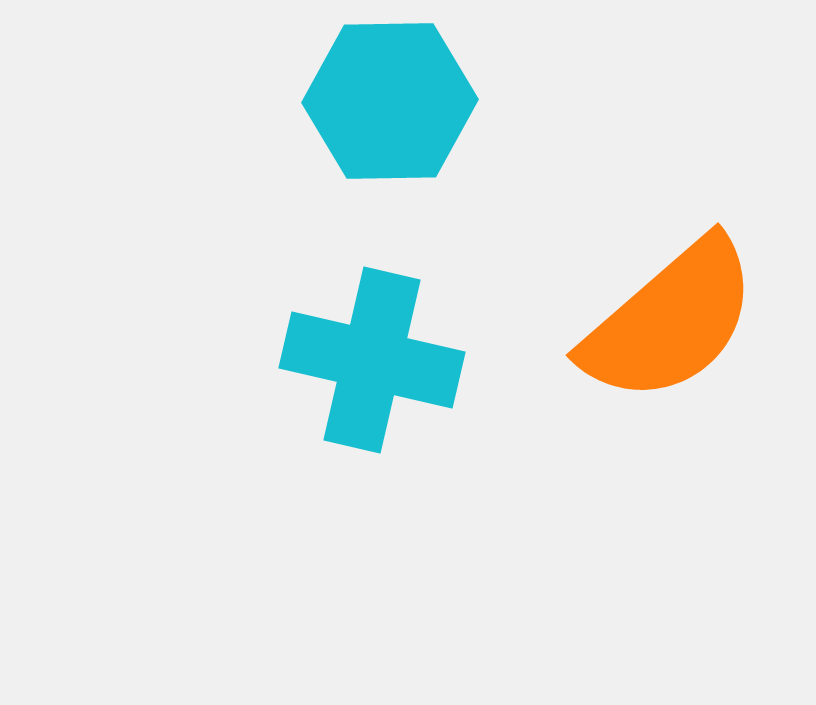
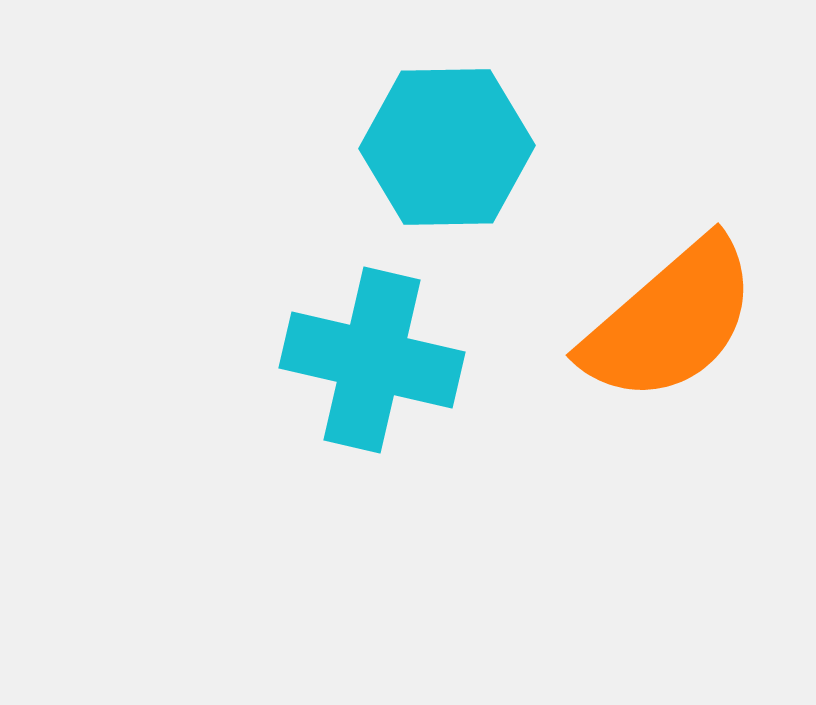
cyan hexagon: moved 57 px right, 46 px down
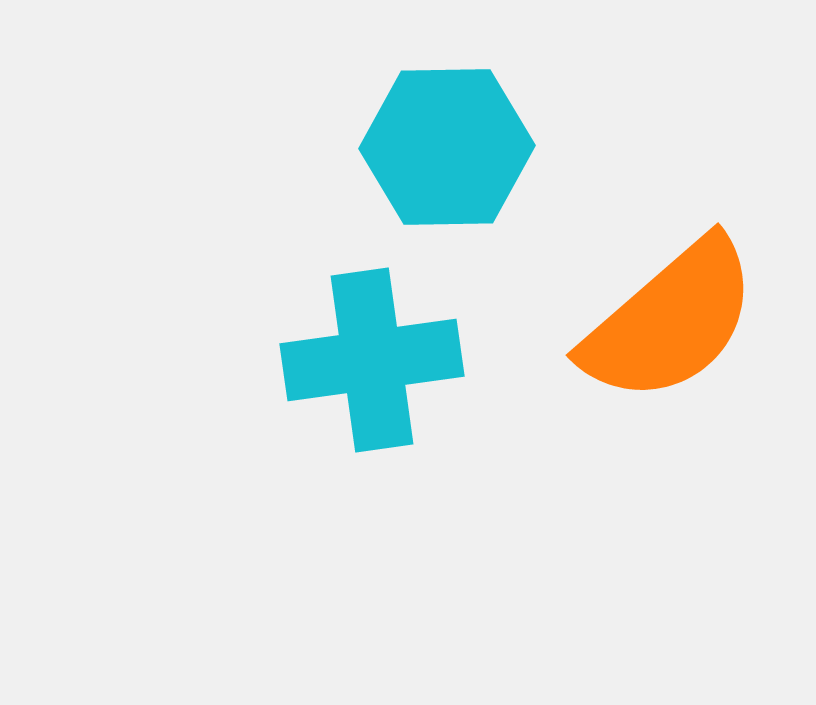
cyan cross: rotated 21 degrees counterclockwise
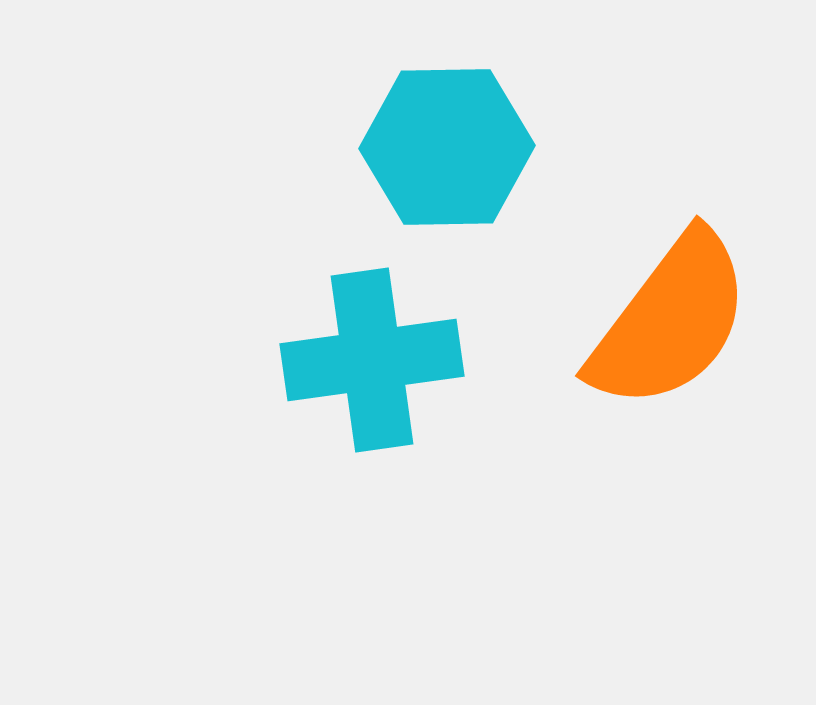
orange semicircle: rotated 12 degrees counterclockwise
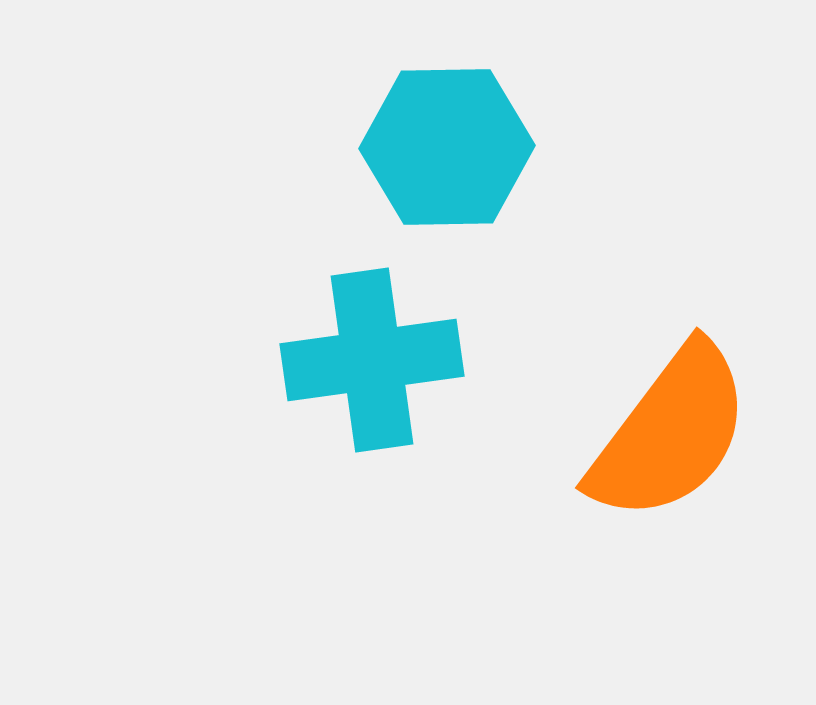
orange semicircle: moved 112 px down
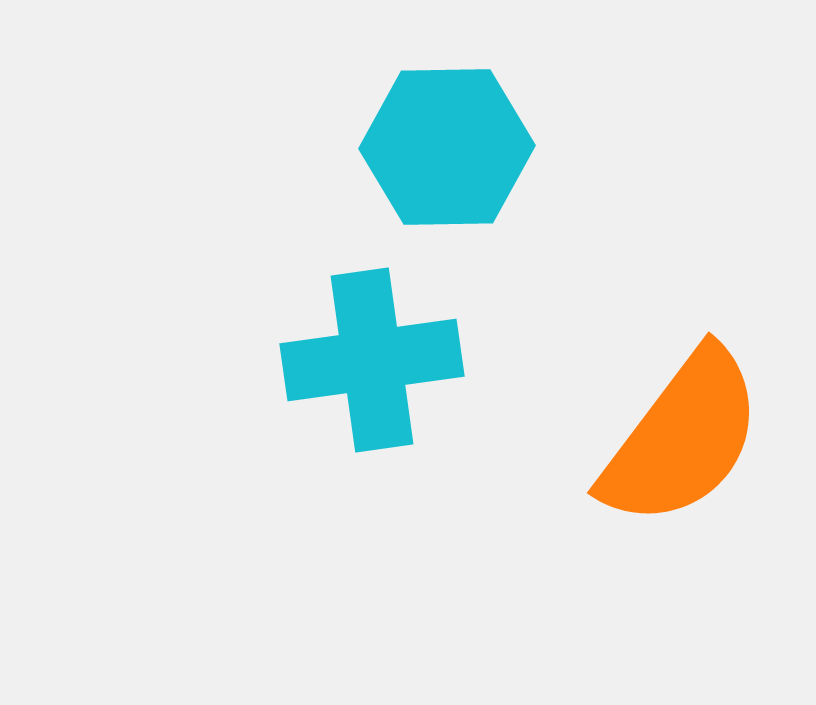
orange semicircle: moved 12 px right, 5 px down
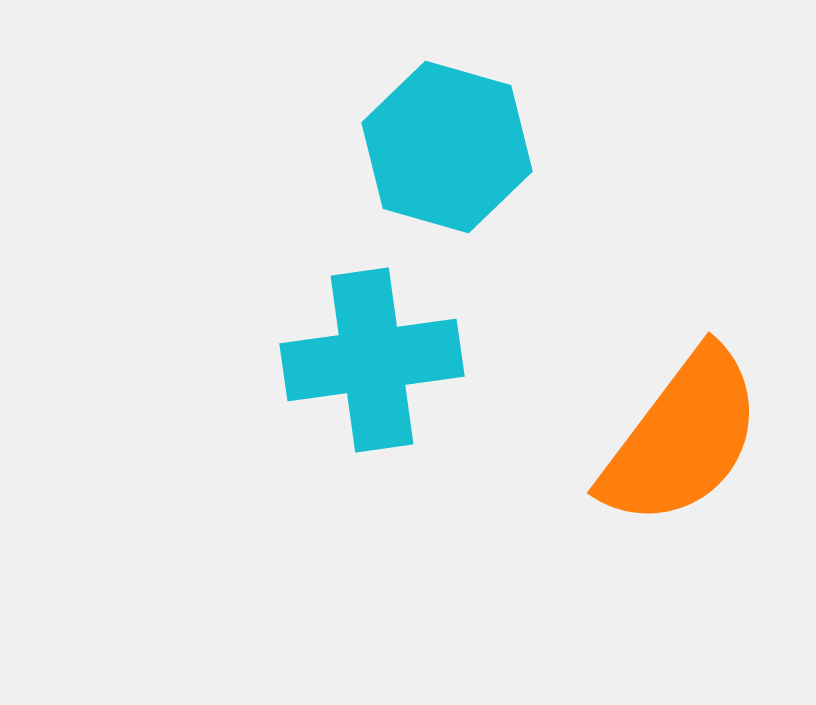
cyan hexagon: rotated 17 degrees clockwise
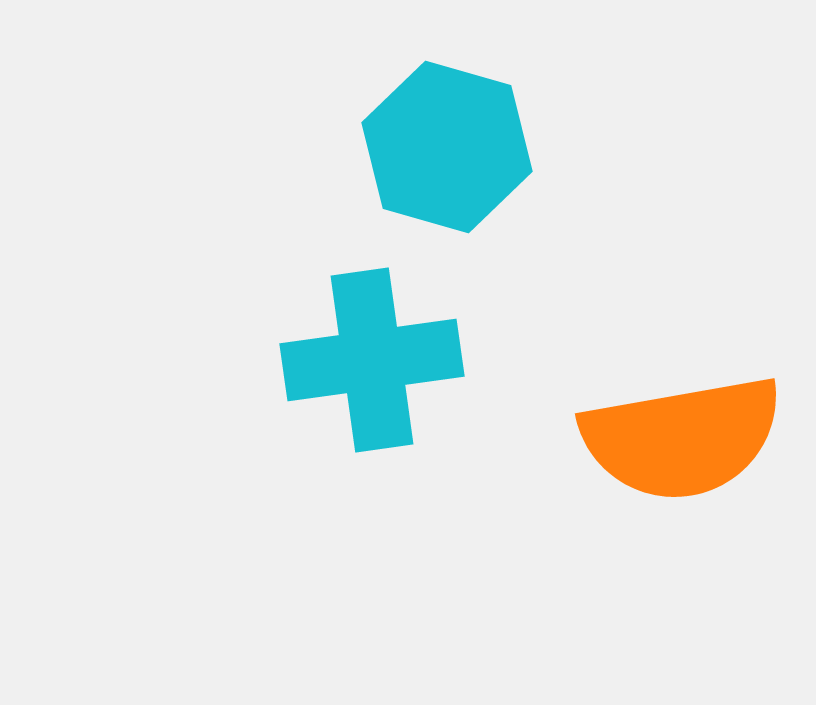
orange semicircle: rotated 43 degrees clockwise
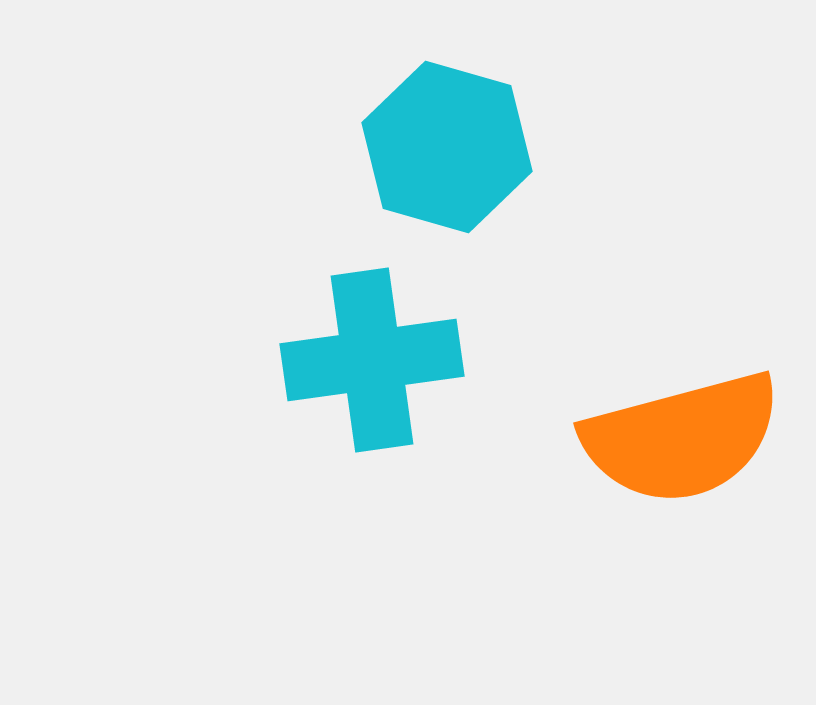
orange semicircle: rotated 5 degrees counterclockwise
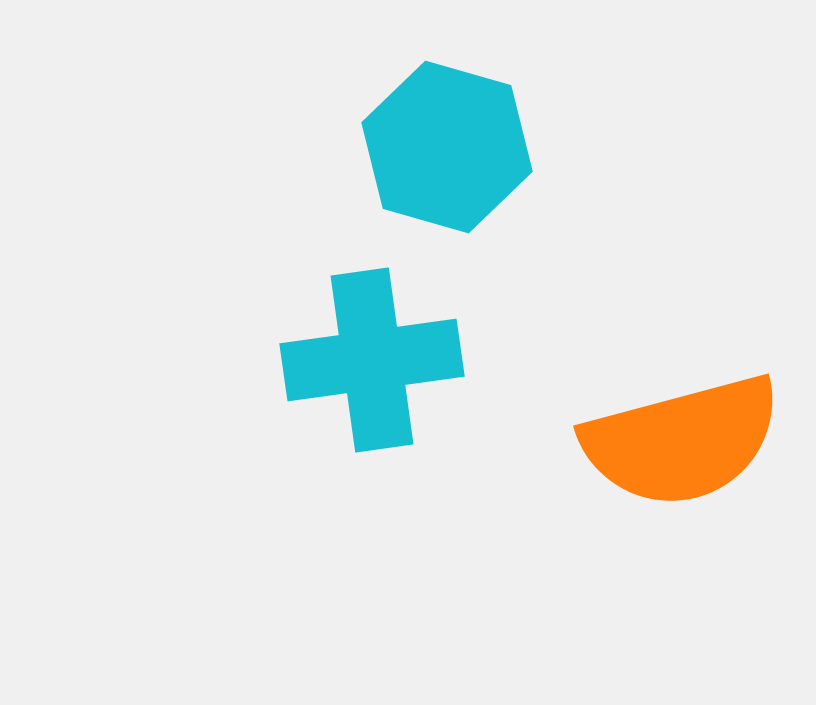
orange semicircle: moved 3 px down
